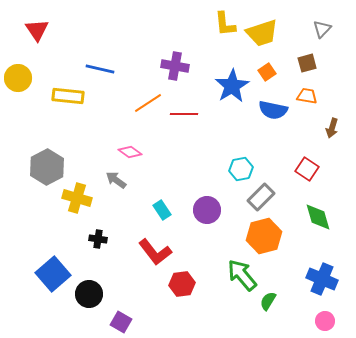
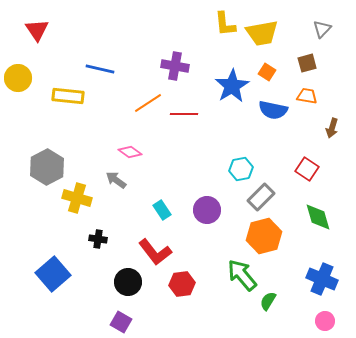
yellow trapezoid: rotated 8 degrees clockwise
orange square: rotated 24 degrees counterclockwise
black circle: moved 39 px right, 12 px up
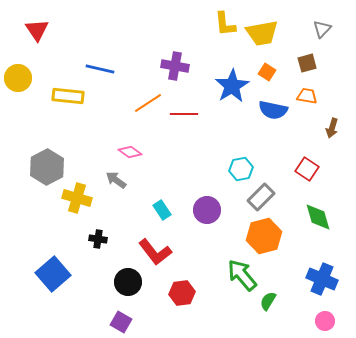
red hexagon: moved 9 px down
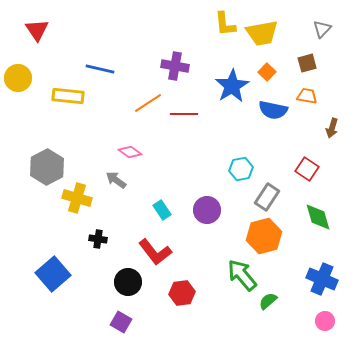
orange square: rotated 12 degrees clockwise
gray rectangle: moved 6 px right; rotated 12 degrees counterclockwise
green semicircle: rotated 18 degrees clockwise
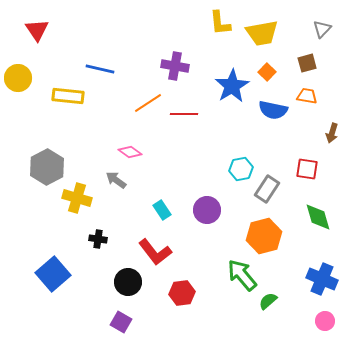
yellow L-shape: moved 5 px left, 1 px up
brown arrow: moved 5 px down
red square: rotated 25 degrees counterclockwise
gray rectangle: moved 8 px up
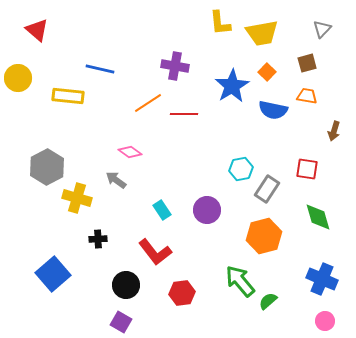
red triangle: rotated 15 degrees counterclockwise
brown arrow: moved 2 px right, 2 px up
black cross: rotated 12 degrees counterclockwise
green arrow: moved 2 px left, 6 px down
black circle: moved 2 px left, 3 px down
